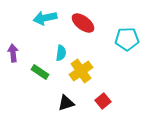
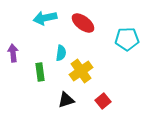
green rectangle: rotated 48 degrees clockwise
black triangle: moved 3 px up
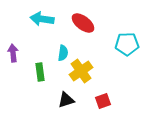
cyan arrow: moved 3 px left, 1 px down; rotated 20 degrees clockwise
cyan pentagon: moved 5 px down
cyan semicircle: moved 2 px right
red square: rotated 21 degrees clockwise
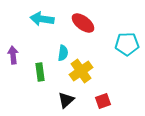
purple arrow: moved 2 px down
black triangle: rotated 24 degrees counterclockwise
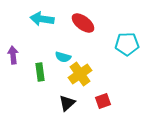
cyan semicircle: moved 4 px down; rotated 98 degrees clockwise
yellow cross: moved 1 px left, 3 px down
black triangle: moved 1 px right, 3 px down
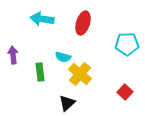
red ellipse: rotated 70 degrees clockwise
yellow cross: rotated 15 degrees counterclockwise
red square: moved 22 px right, 9 px up; rotated 28 degrees counterclockwise
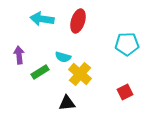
red ellipse: moved 5 px left, 2 px up
purple arrow: moved 6 px right
green rectangle: rotated 66 degrees clockwise
red square: rotated 21 degrees clockwise
black triangle: rotated 36 degrees clockwise
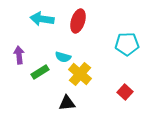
red square: rotated 21 degrees counterclockwise
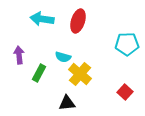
green rectangle: moved 1 px left, 1 px down; rotated 30 degrees counterclockwise
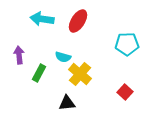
red ellipse: rotated 15 degrees clockwise
